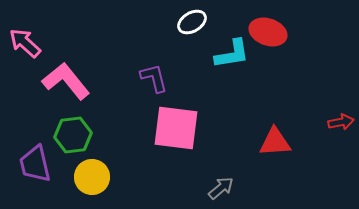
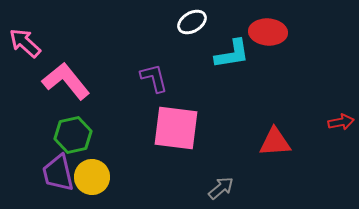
red ellipse: rotated 15 degrees counterclockwise
green hexagon: rotated 6 degrees counterclockwise
purple trapezoid: moved 23 px right, 9 px down
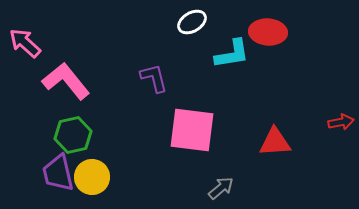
pink square: moved 16 px right, 2 px down
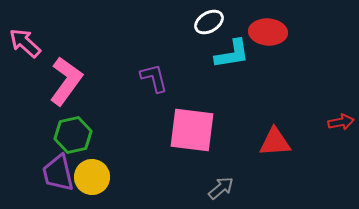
white ellipse: moved 17 px right
pink L-shape: rotated 75 degrees clockwise
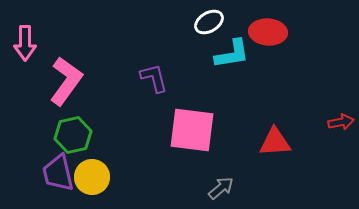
pink arrow: rotated 132 degrees counterclockwise
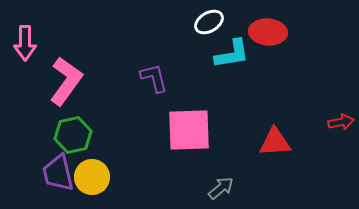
pink square: moved 3 px left; rotated 9 degrees counterclockwise
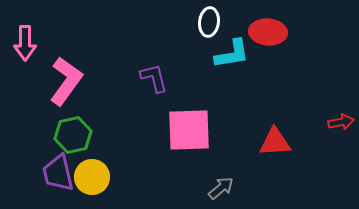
white ellipse: rotated 52 degrees counterclockwise
